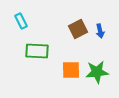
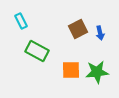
blue arrow: moved 2 px down
green rectangle: rotated 25 degrees clockwise
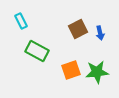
orange square: rotated 18 degrees counterclockwise
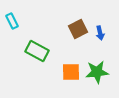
cyan rectangle: moved 9 px left
orange square: moved 2 px down; rotated 18 degrees clockwise
